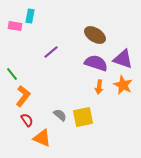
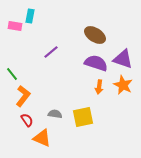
gray semicircle: moved 5 px left, 1 px up; rotated 32 degrees counterclockwise
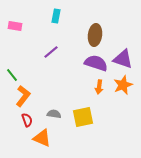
cyan rectangle: moved 26 px right
brown ellipse: rotated 65 degrees clockwise
green line: moved 1 px down
orange star: rotated 24 degrees clockwise
gray semicircle: moved 1 px left
red semicircle: rotated 16 degrees clockwise
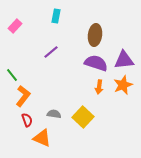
pink rectangle: rotated 56 degrees counterclockwise
purple triangle: moved 1 px right, 1 px down; rotated 25 degrees counterclockwise
yellow square: rotated 35 degrees counterclockwise
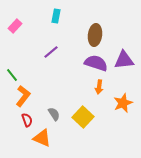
orange star: moved 18 px down
gray semicircle: rotated 48 degrees clockwise
